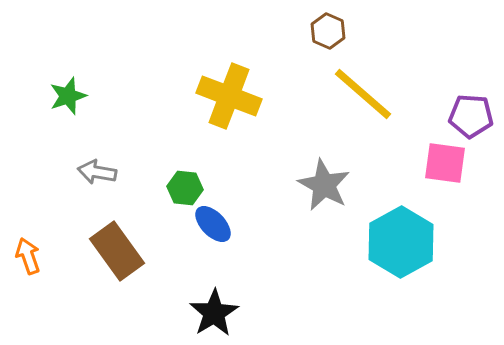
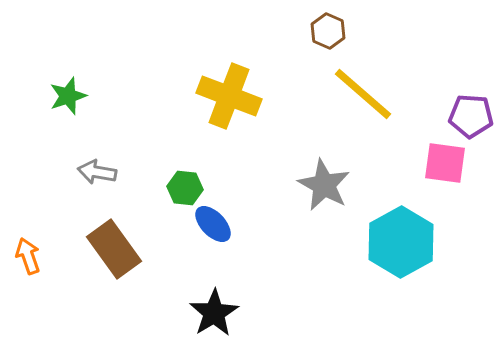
brown rectangle: moved 3 px left, 2 px up
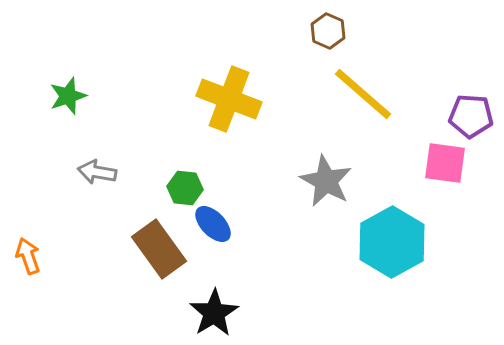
yellow cross: moved 3 px down
gray star: moved 2 px right, 4 px up
cyan hexagon: moved 9 px left
brown rectangle: moved 45 px right
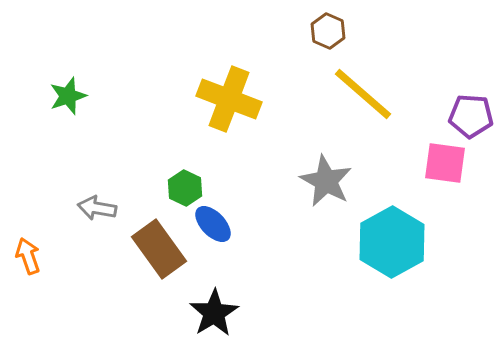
gray arrow: moved 36 px down
green hexagon: rotated 20 degrees clockwise
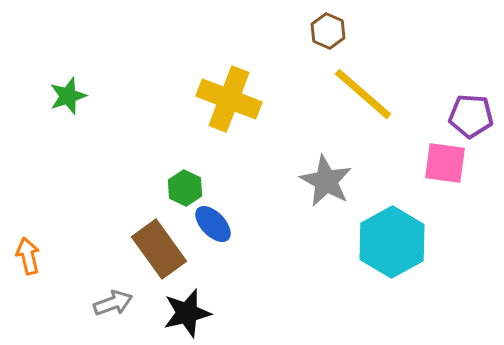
gray arrow: moved 16 px right, 95 px down; rotated 150 degrees clockwise
orange arrow: rotated 6 degrees clockwise
black star: moved 27 px left; rotated 18 degrees clockwise
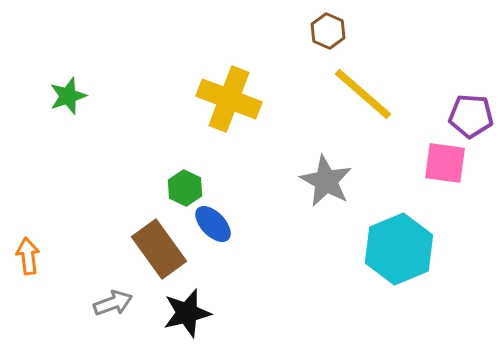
cyan hexagon: moved 7 px right, 7 px down; rotated 6 degrees clockwise
orange arrow: rotated 6 degrees clockwise
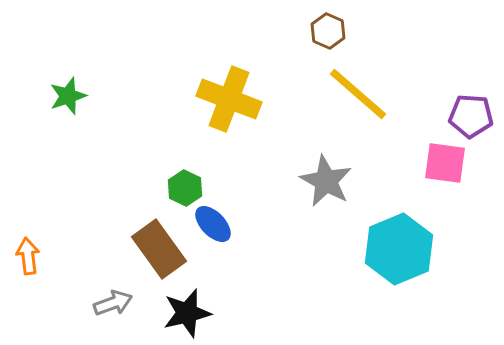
yellow line: moved 5 px left
